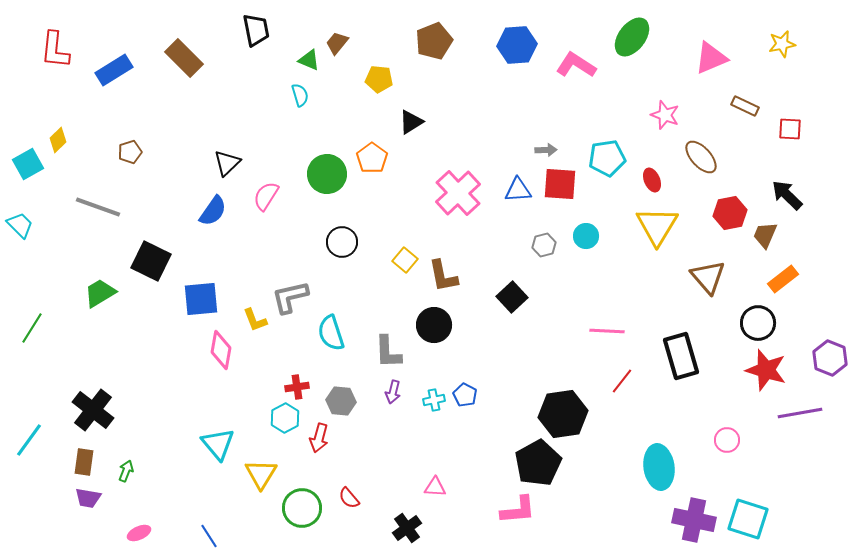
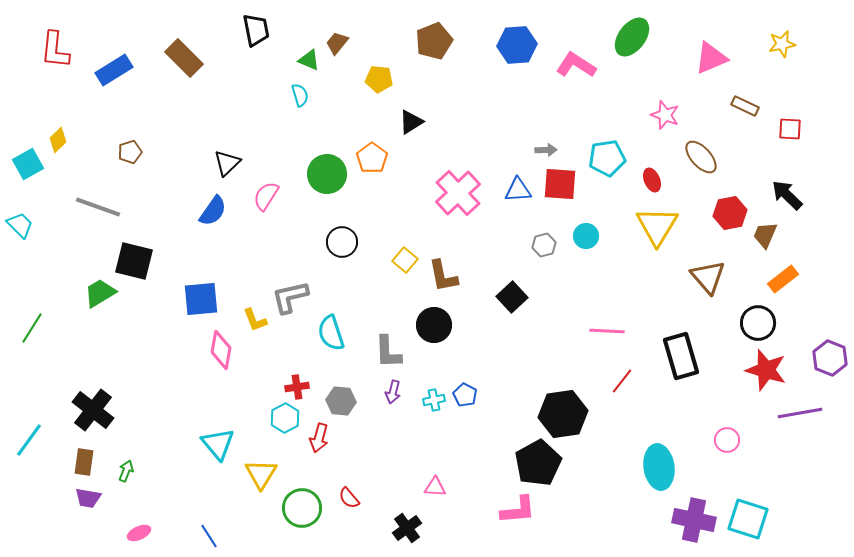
black square at (151, 261): moved 17 px left; rotated 12 degrees counterclockwise
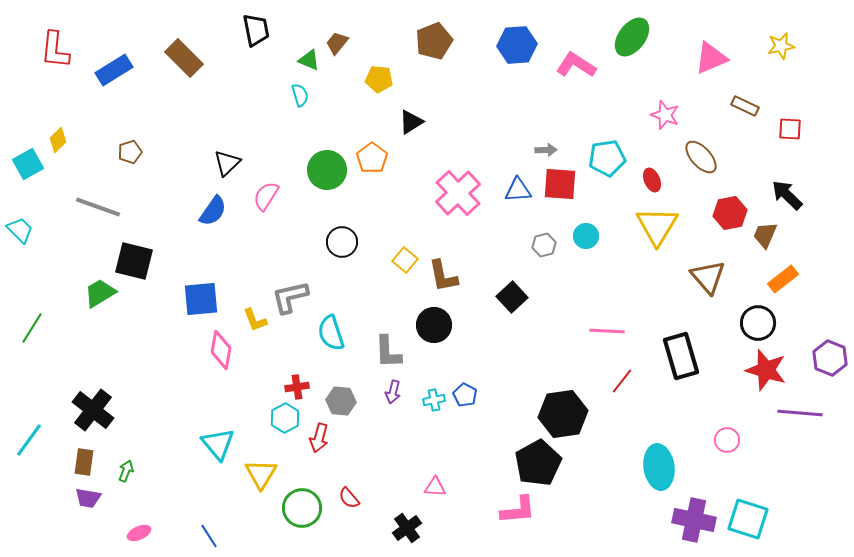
yellow star at (782, 44): moved 1 px left, 2 px down
green circle at (327, 174): moved 4 px up
cyan trapezoid at (20, 225): moved 5 px down
purple line at (800, 413): rotated 15 degrees clockwise
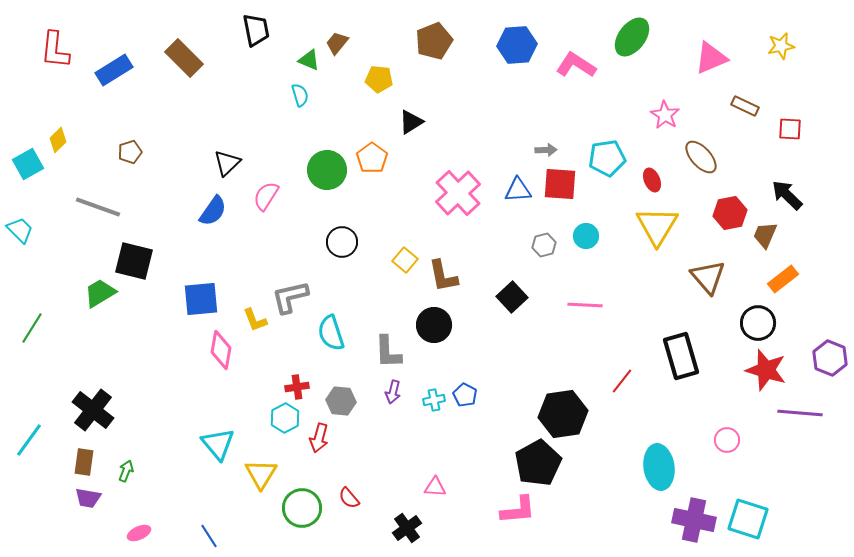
pink star at (665, 115): rotated 12 degrees clockwise
pink line at (607, 331): moved 22 px left, 26 px up
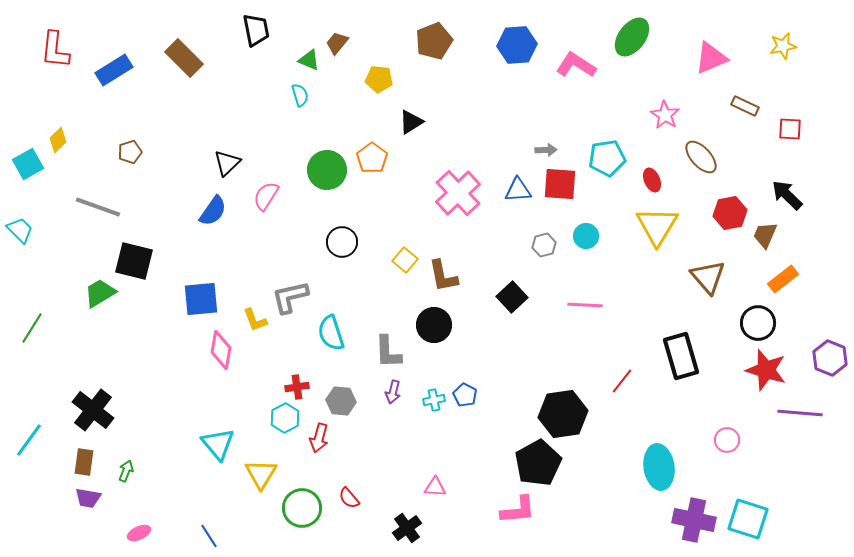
yellow star at (781, 46): moved 2 px right
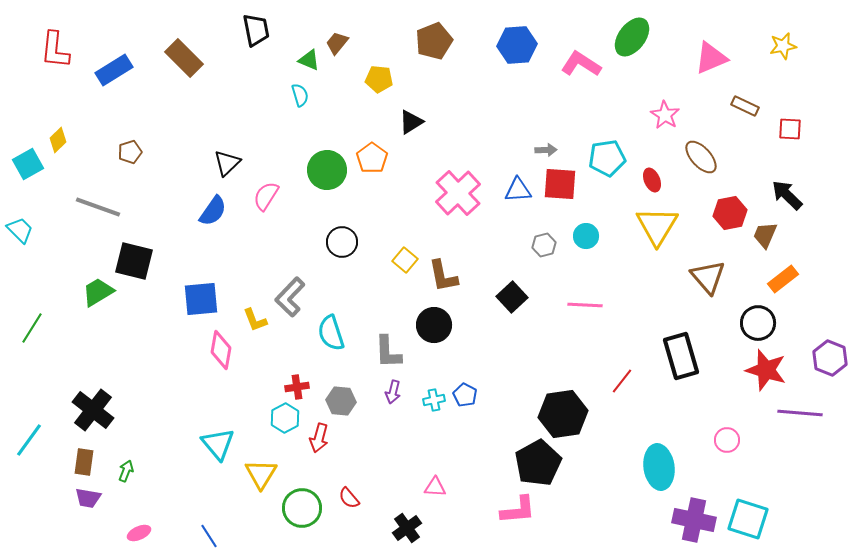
pink L-shape at (576, 65): moved 5 px right, 1 px up
green trapezoid at (100, 293): moved 2 px left, 1 px up
gray L-shape at (290, 297): rotated 33 degrees counterclockwise
